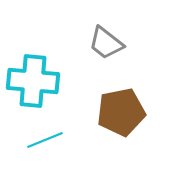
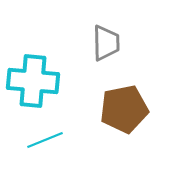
gray trapezoid: rotated 129 degrees counterclockwise
brown pentagon: moved 3 px right, 3 px up
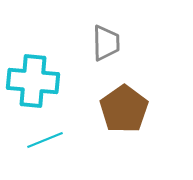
brown pentagon: rotated 24 degrees counterclockwise
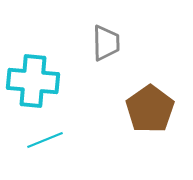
brown pentagon: moved 26 px right
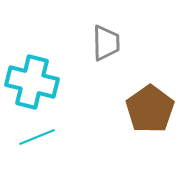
cyan cross: moved 1 px left, 1 px down; rotated 9 degrees clockwise
cyan line: moved 8 px left, 3 px up
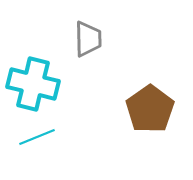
gray trapezoid: moved 18 px left, 4 px up
cyan cross: moved 1 px right, 2 px down
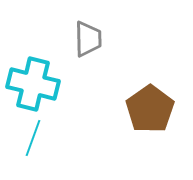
cyan line: moved 4 px left, 1 px down; rotated 48 degrees counterclockwise
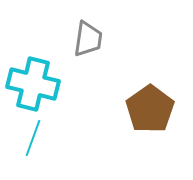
gray trapezoid: rotated 9 degrees clockwise
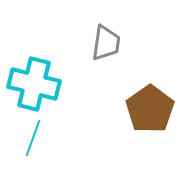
gray trapezoid: moved 18 px right, 4 px down
cyan cross: moved 1 px right
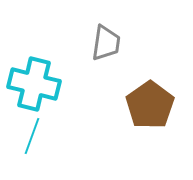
brown pentagon: moved 4 px up
cyan line: moved 1 px left, 2 px up
